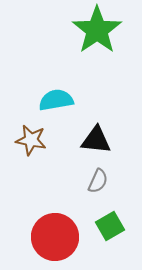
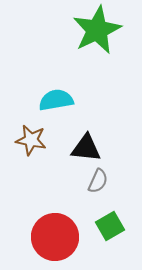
green star: rotated 9 degrees clockwise
black triangle: moved 10 px left, 8 px down
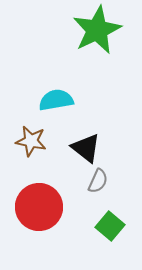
brown star: moved 1 px down
black triangle: rotated 32 degrees clockwise
green square: rotated 20 degrees counterclockwise
red circle: moved 16 px left, 30 px up
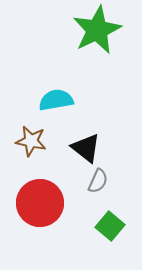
red circle: moved 1 px right, 4 px up
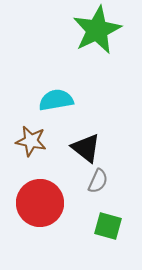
green square: moved 2 px left; rotated 24 degrees counterclockwise
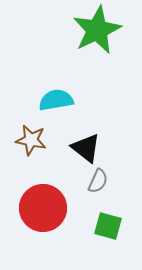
brown star: moved 1 px up
red circle: moved 3 px right, 5 px down
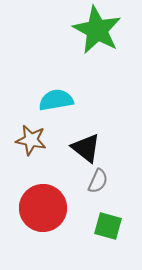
green star: rotated 18 degrees counterclockwise
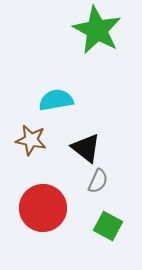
green square: rotated 12 degrees clockwise
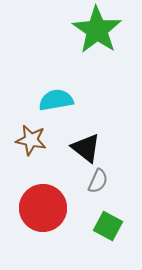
green star: rotated 6 degrees clockwise
